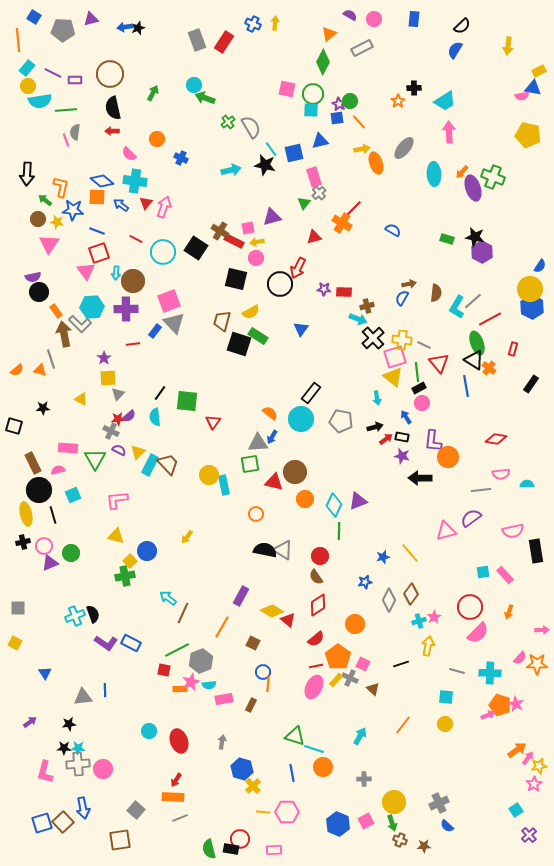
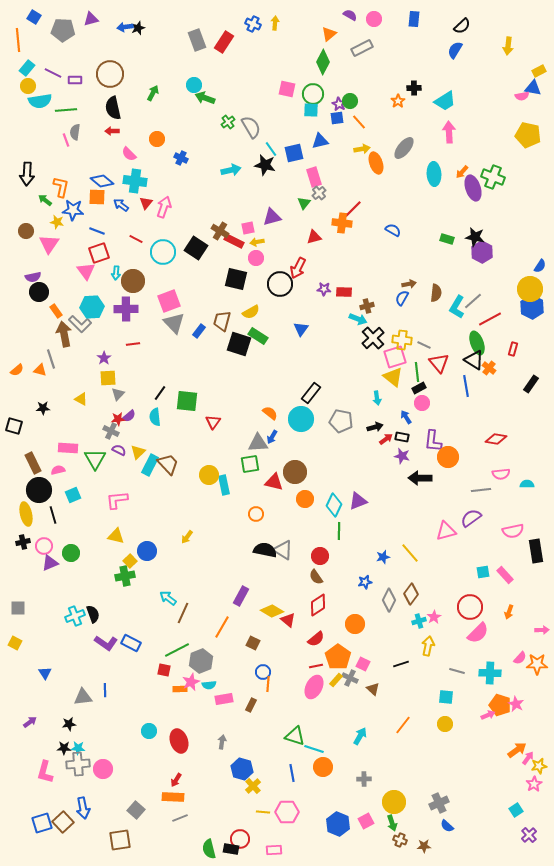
brown circle at (38, 219): moved 12 px left, 12 px down
orange cross at (342, 223): rotated 24 degrees counterclockwise
blue rectangle at (155, 331): moved 44 px right
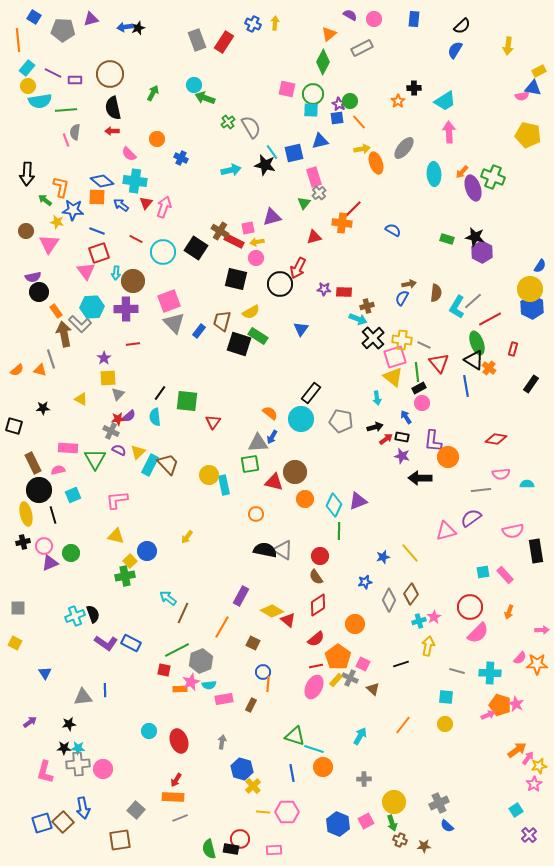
cyan line at (271, 149): moved 1 px right, 3 px down
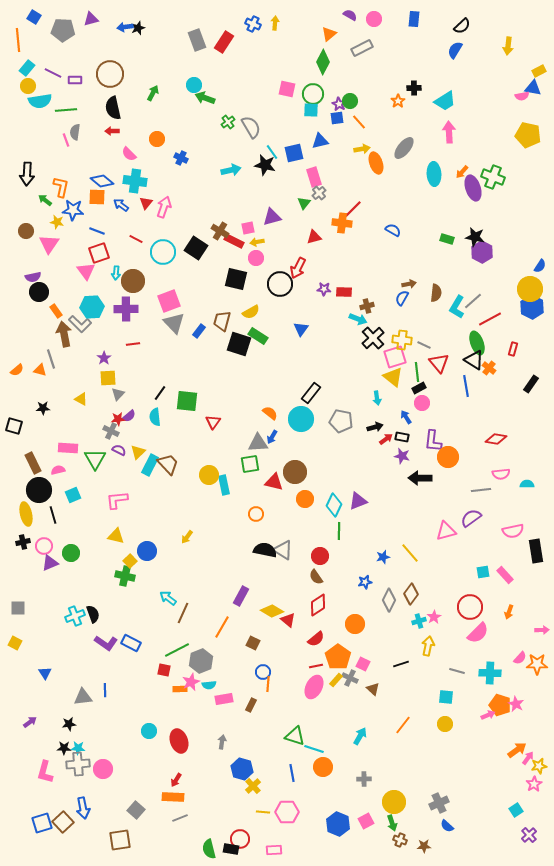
green cross at (125, 576): rotated 24 degrees clockwise
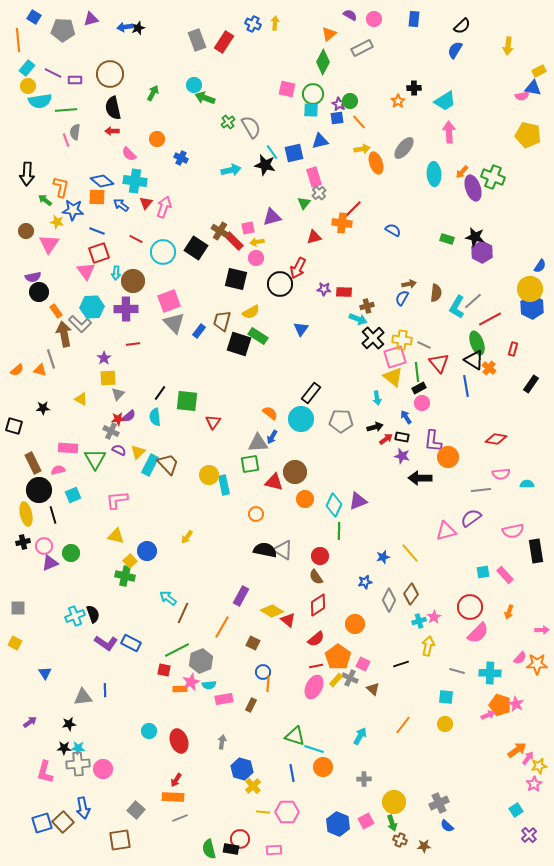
red rectangle at (234, 241): rotated 18 degrees clockwise
gray pentagon at (341, 421): rotated 10 degrees counterclockwise
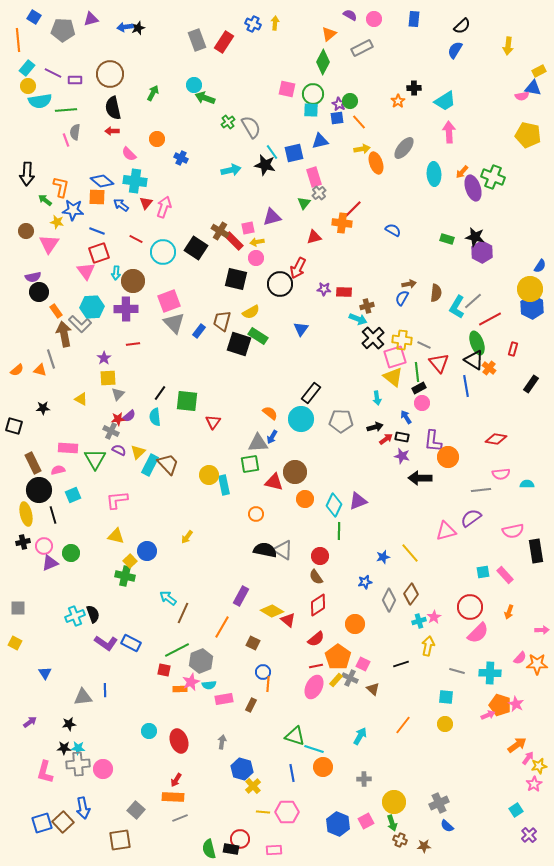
orange arrow at (517, 750): moved 5 px up
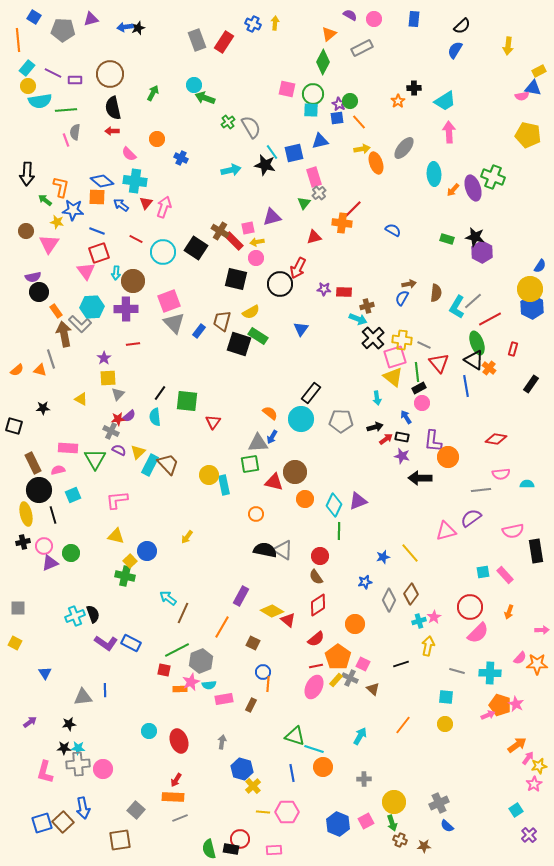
orange arrow at (462, 172): moved 9 px left, 18 px down
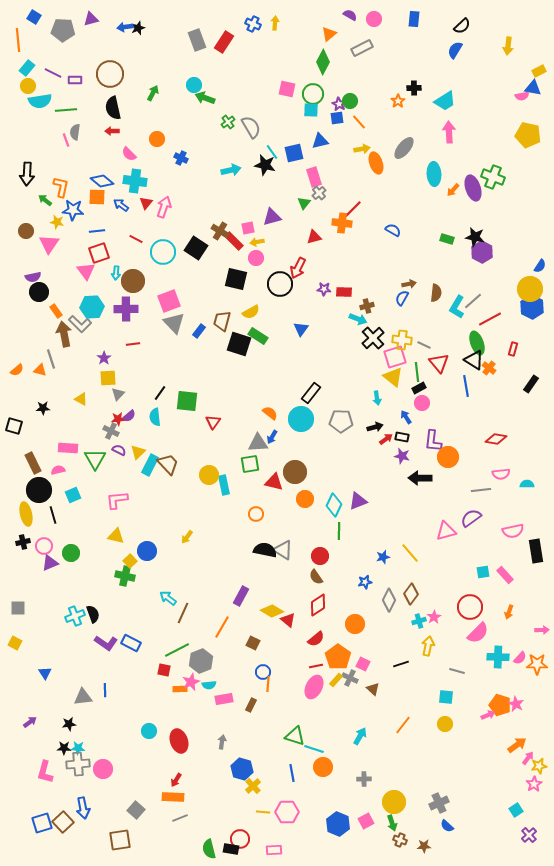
blue line at (97, 231): rotated 28 degrees counterclockwise
cyan cross at (490, 673): moved 8 px right, 16 px up
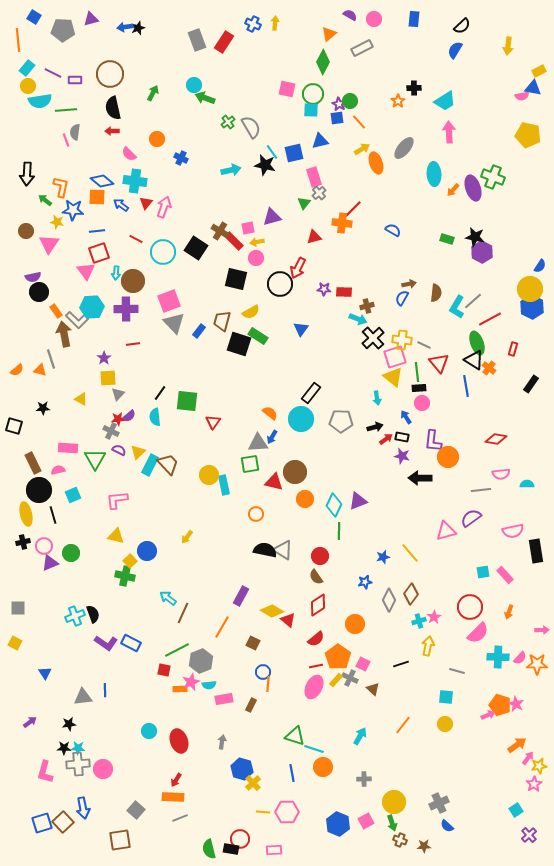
yellow arrow at (362, 149): rotated 21 degrees counterclockwise
gray L-shape at (80, 324): moved 3 px left, 4 px up
black rectangle at (419, 388): rotated 24 degrees clockwise
yellow cross at (253, 786): moved 3 px up
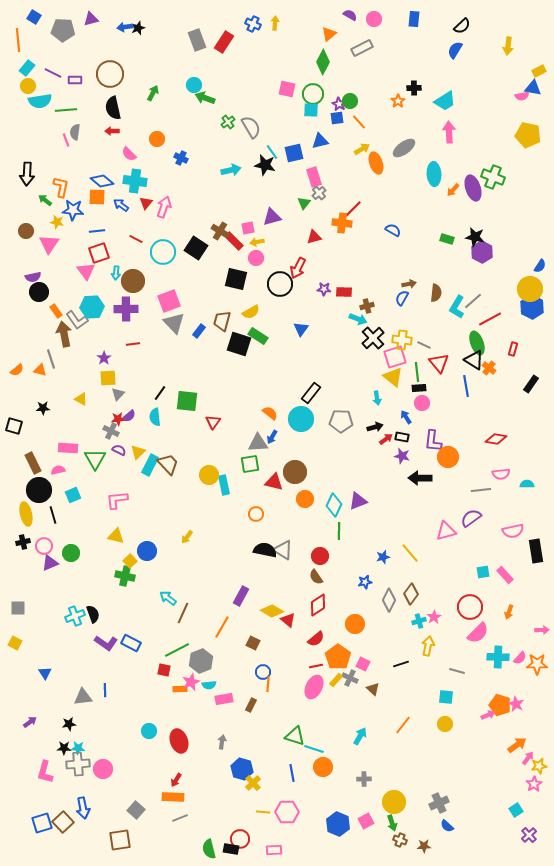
gray ellipse at (404, 148): rotated 15 degrees clockwise
gray L-shape at (77, 320): rotated 10 degrees clockwise
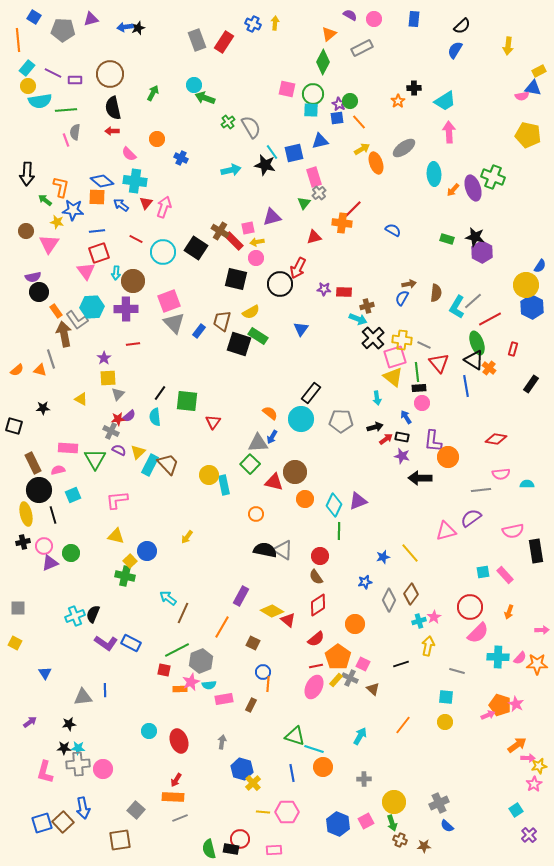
yellow circle at (530, 289): moved 4 px left, 4 px up
green square at (250, 464): rotated 36 degrees counterclockwise
black semicircle at (93, 614): rotated 138 degrees counterclockwise
yellow circle at (445, 724): moved 2 px up
pink arrow at (528, 758): rotated 56 degrees clockwise
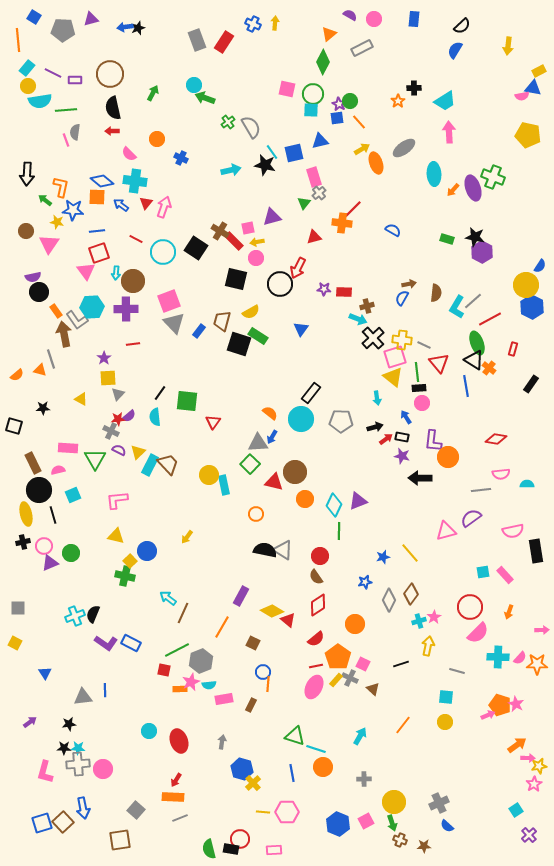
orange semicircle at (17, 370): moved 5 px down
cyan line at (314, 749): moved 2 px right
